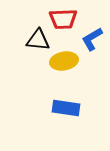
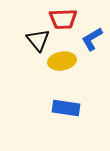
black triangle: rotated 45 degrees clockwise
yellow ellipse: moved 2 px left
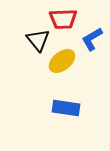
yellow ellipse: rotated 28 degrees counterclockwise
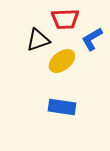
red trapezoid: moved 2 px right
black triangle: rotated 50 degrees clockwise
blue rectangle: moved 4 px left, 1 px up
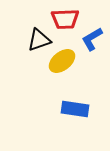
black triangle: moved 1 px right
blue rectangle: moved 13 px right, 2 px down
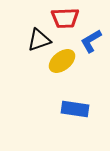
red trapezoid: moved 1 px up
blue L-shape: moved 1 px left, 2 px down
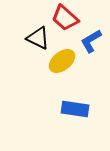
red trapezoid: rotated 44 degrees clockwise
black triangle: moved 1 px left, 2 px up; rotated 45 degrees clockwise
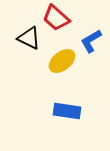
red trapezoid: moved 9 px left
black triangle: moved 9 px left
blue rectangle: moved 8 px left, 2 px down
